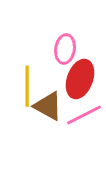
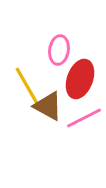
pink ellipse: moved 6 px left, 1 px down
yellow line: rotated 30 degrees counterclockwise
pink line: moved 3 px down
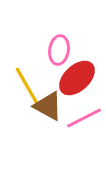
red ellipse: moved 3 px left, 1 px up; rotated 27 degrees clockwise
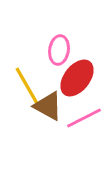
red ellipse: rotated 9 degrees counterclockwise
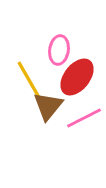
red ellipse: moved 1 px up
yellow line: moved 2 px right, 6 px up
brown triangle: rotated 40 degrees clockwise
